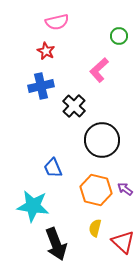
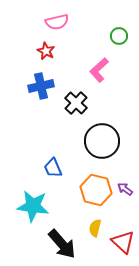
black cross: moved 2 px right, 3 px up
black circle: moved 1 px down
black arrow: moved 6 px right; rotated 20 degrees counterclockwise
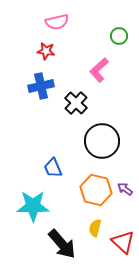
red star: rotated 18 degrees counterclockwise
cyan star: rotated 8 degrees counterclockwise
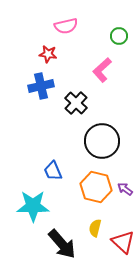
pink semicircle: moved 9 px right, 4 px down
red star: moved 2 px right, 3 px down
pink L-shape: moved 3 px right
blue trapezoid: moved 3 px down
orange hexagon: moved 3 px up
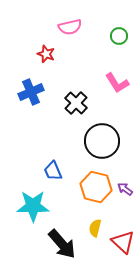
pink semicircle: moved 4 px right, 1 px down
red star: moved 2 px left; rotated 12 degrees clockwise
pink L-shape: moved 15 px right, 13 px down; rotated 80 degrees counterclockwise
blue cross: moved 10 px left, 6 px down; rotated 10 degrees counterclockwise
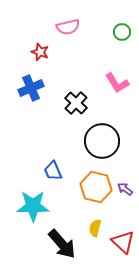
pink semicircle: moved 2 px left
green circle: moved 3 px right, 4 px up
red star: moved 6 px left, 2 px up
blue cross: moved 4 px up
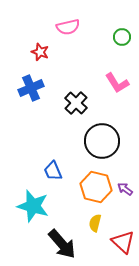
green circle: moved 5 px down
cyan star: rotated 16 degrees clockwise
yellow semicircle: moved 5 px up
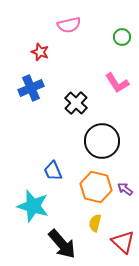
pink semicircle: moved 1 px right, 2 px up
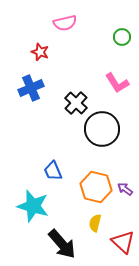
pink semicircle: moved 4 px left, 2 px up
black circle: moved 12 px up
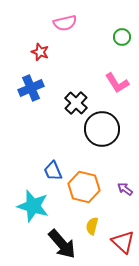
orange hexagon: moved 12 px left
yellow semicircle: moved 3 px left, 3 px down
